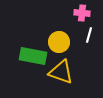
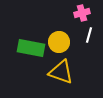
pink cross: rotated 21 degrees counterclockwise
green rectangle: moved 2 px left, 8 px up
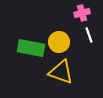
white line: rotated 35 degrees counterclockwise
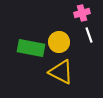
yellow triangle: rotated 8 degrees clockwise
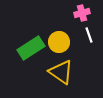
green rectangle: rotated 44 degrees counterclockwise
yellow triangle: rotated 8 degrees clockwise
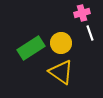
white line: moved 1 px right, 2 px up
yellow circle: moved 2 px right, 1 px down
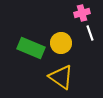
green rectangle: rotated 56 degrees clockwise
yellow triangle: moved 5 px down
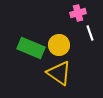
pink cross: moved 4 px left
yellow circle: moved 2 px left, 2 px down
yellow triangle: moved 2 px left, 4 px up
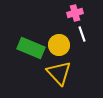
pink cross: moved 3 px left
white line: moved 8 px left, 1 px down
yellow triangle: rotated 12 degrees clockwise
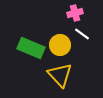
white line: rotated 35 degrees counterclockwise
yellow circle: moved 1 px right
yellow triangle: moved 1 px right, 2 px down
